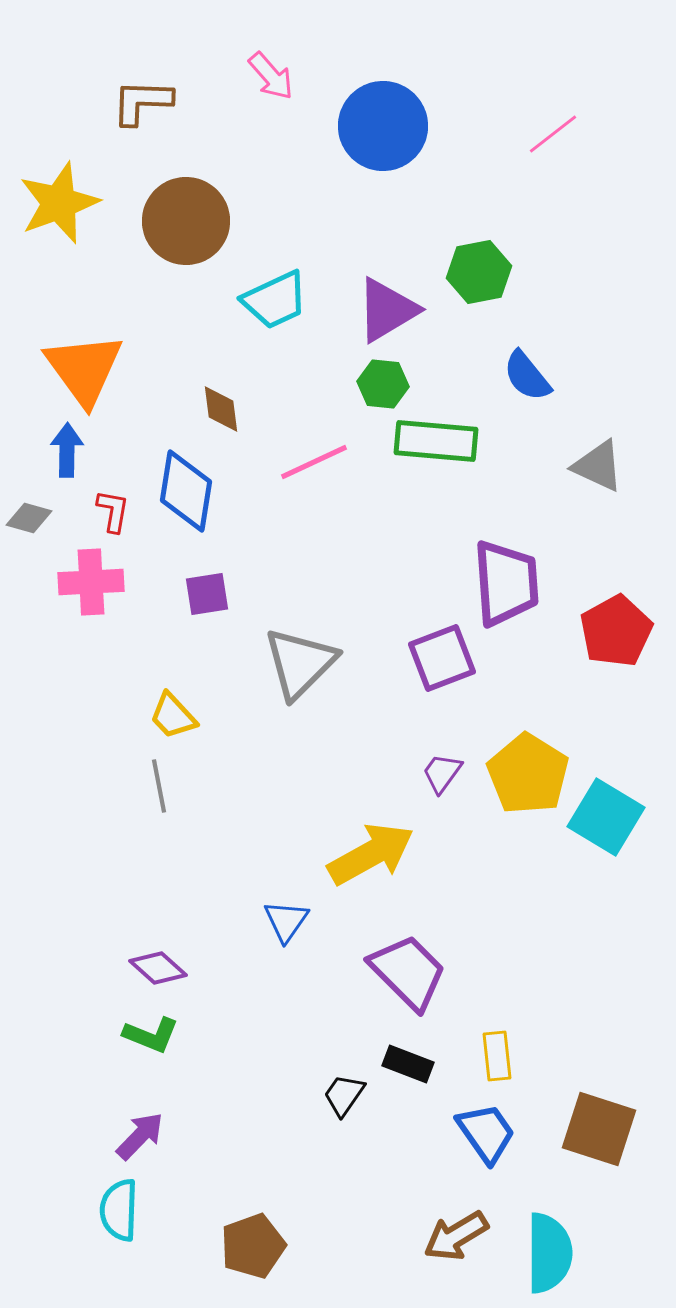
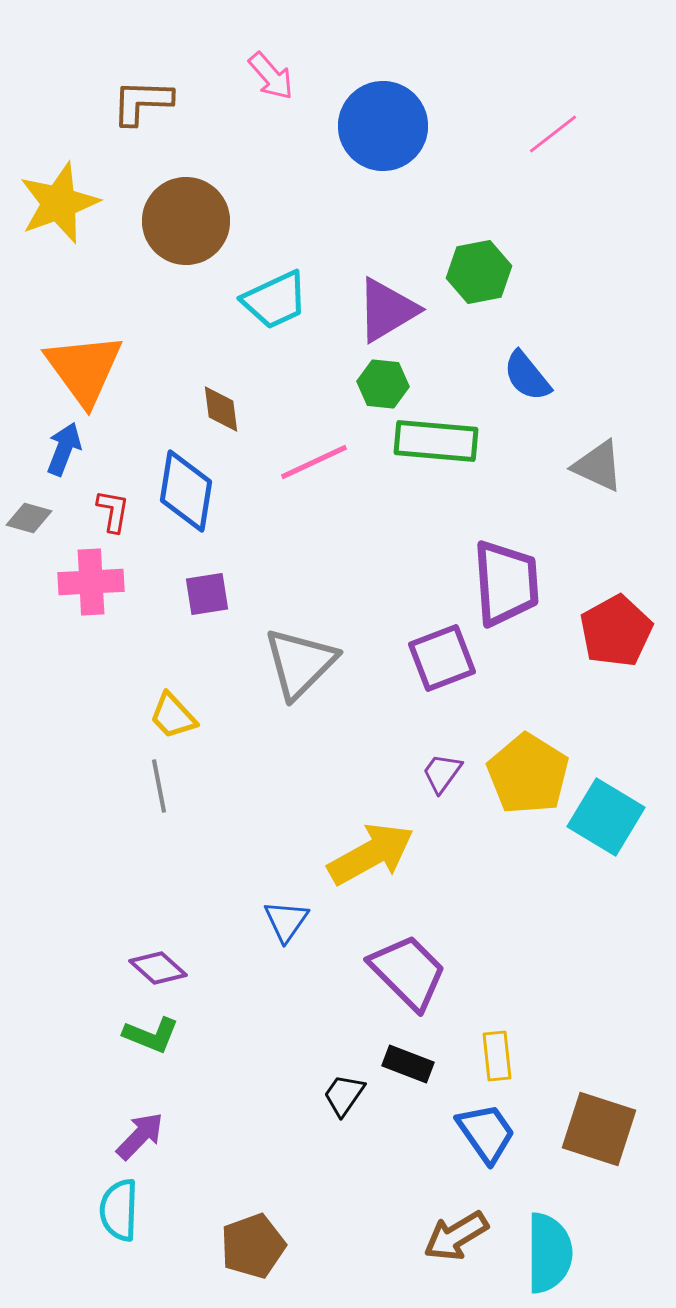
blue arrow at (67, 450): moved 3 px left, 1 px up; rotated 20 degrees clockwise
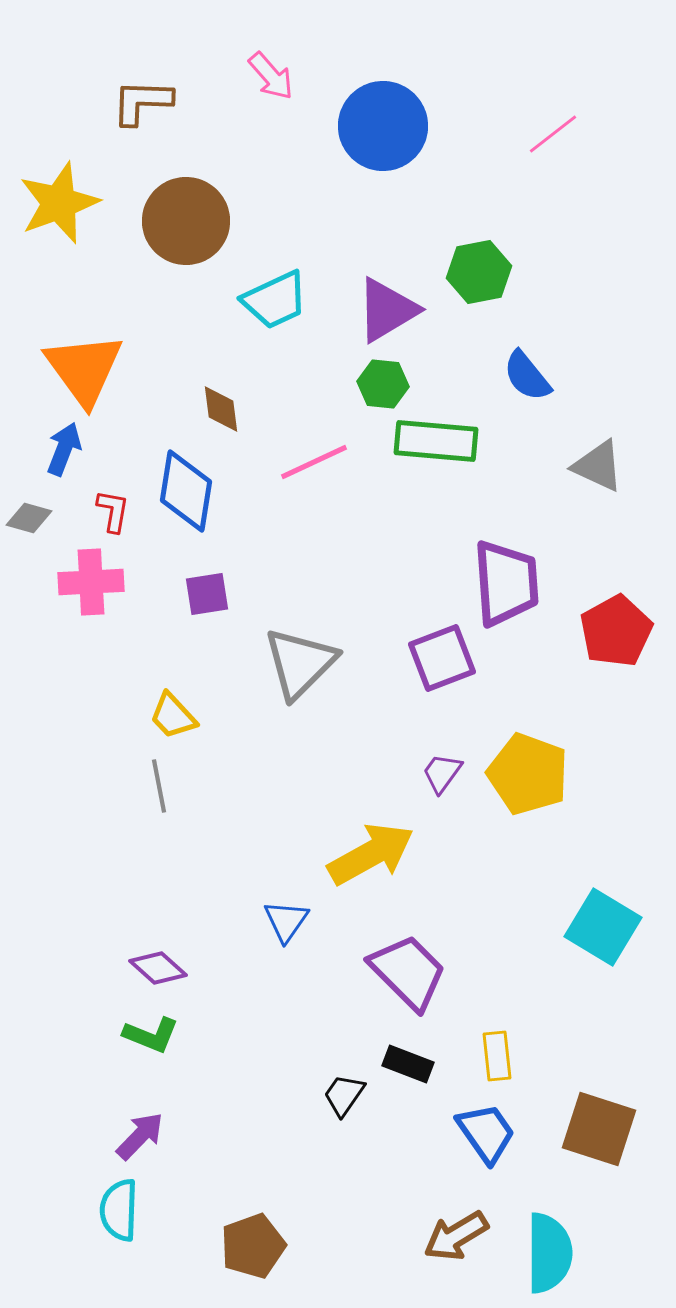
yellow pentagon at (528, 774): rotated 12 degrees counterclockwise
cyan square at (606, 817): moved 3 px left, 110 px down
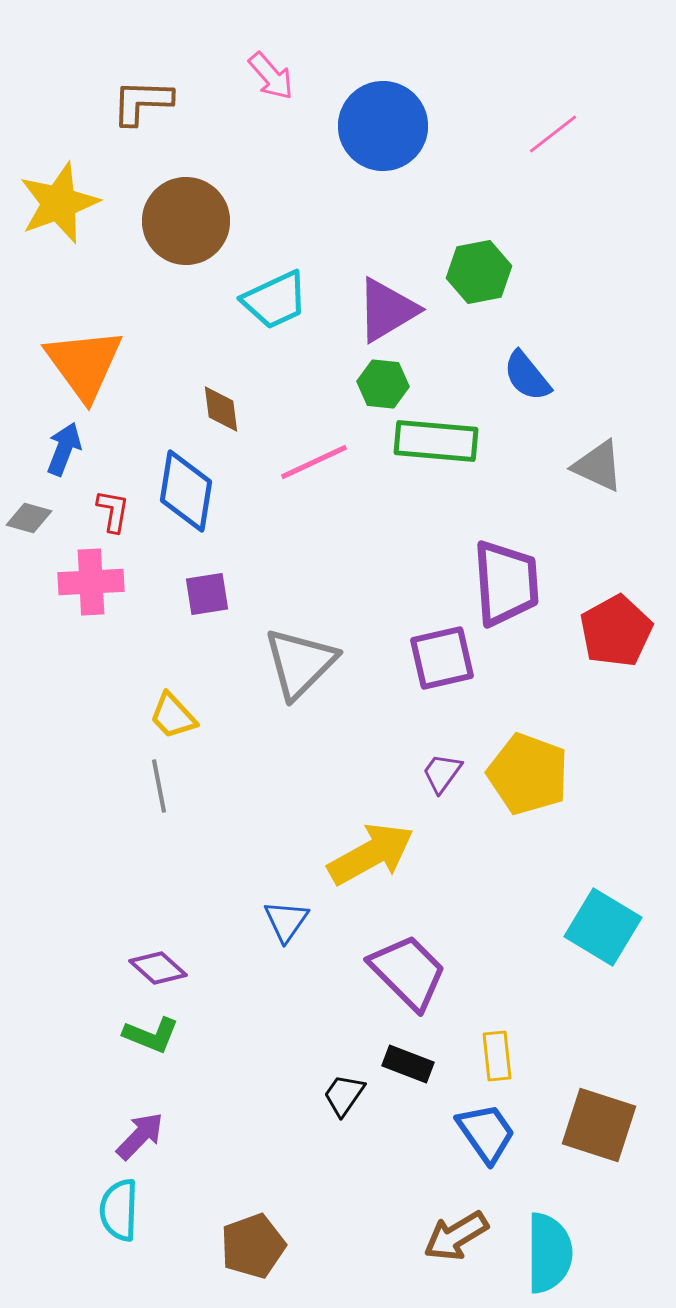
orange triangle at (84, 369): moved 5 px up
purple square at (442, 658): rotated 8 degrees clockwise
brown square at (599, 1129): moved 4 px up
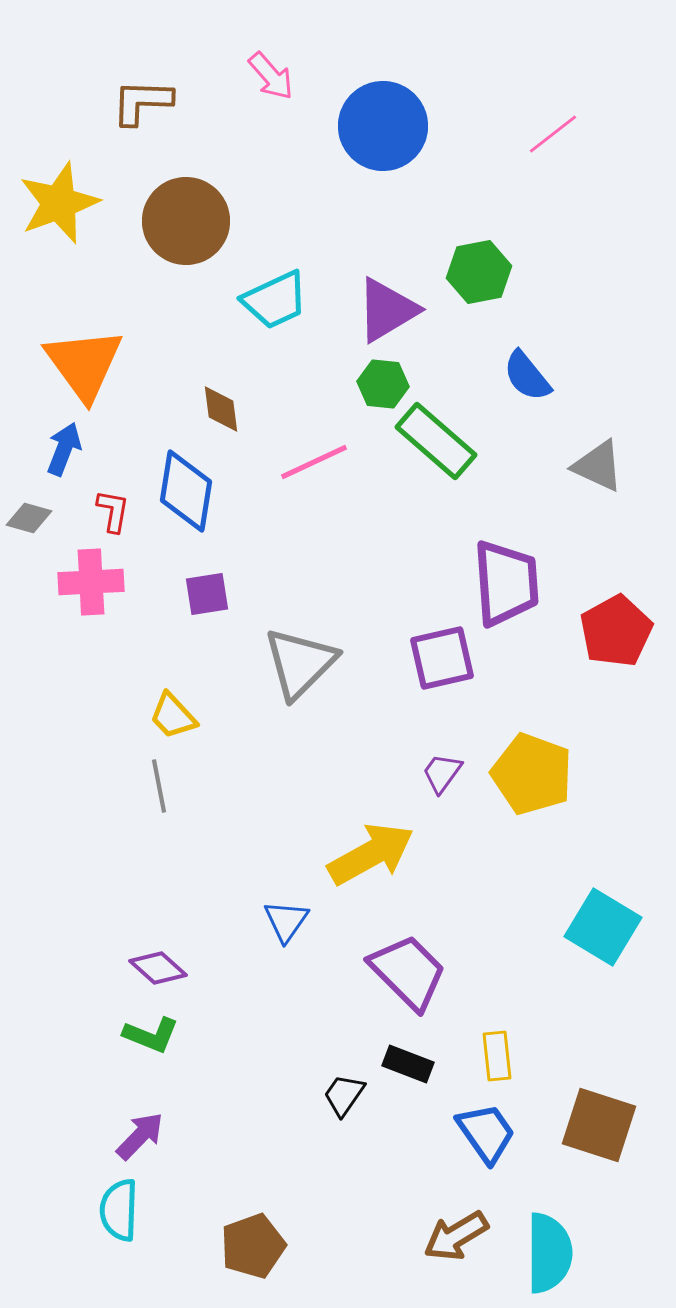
green rectangle at (436, 441): rotated 36 degrees clockwise
yellow pentagon at (528, 774): moved 4 px right
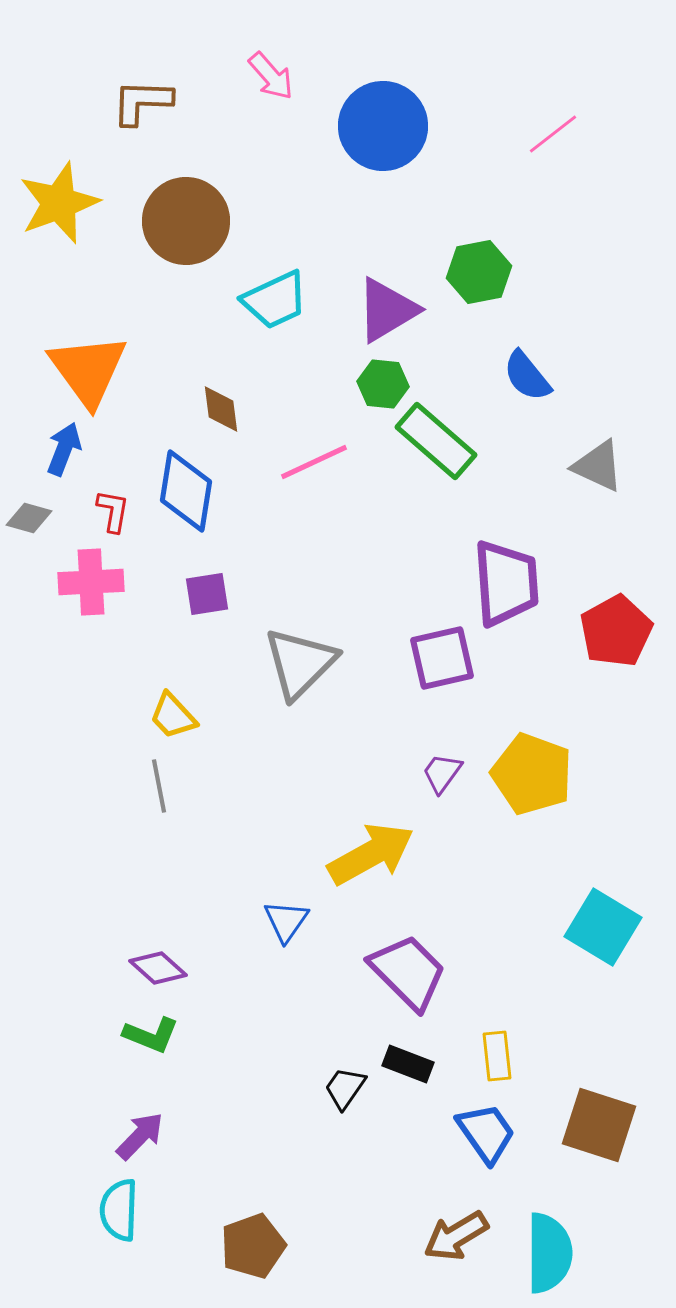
orange triangle at (84, 364): moved 4 px right, 6 px down
black trapezoid at (344, 1095): moved 1 px right, 7 px up
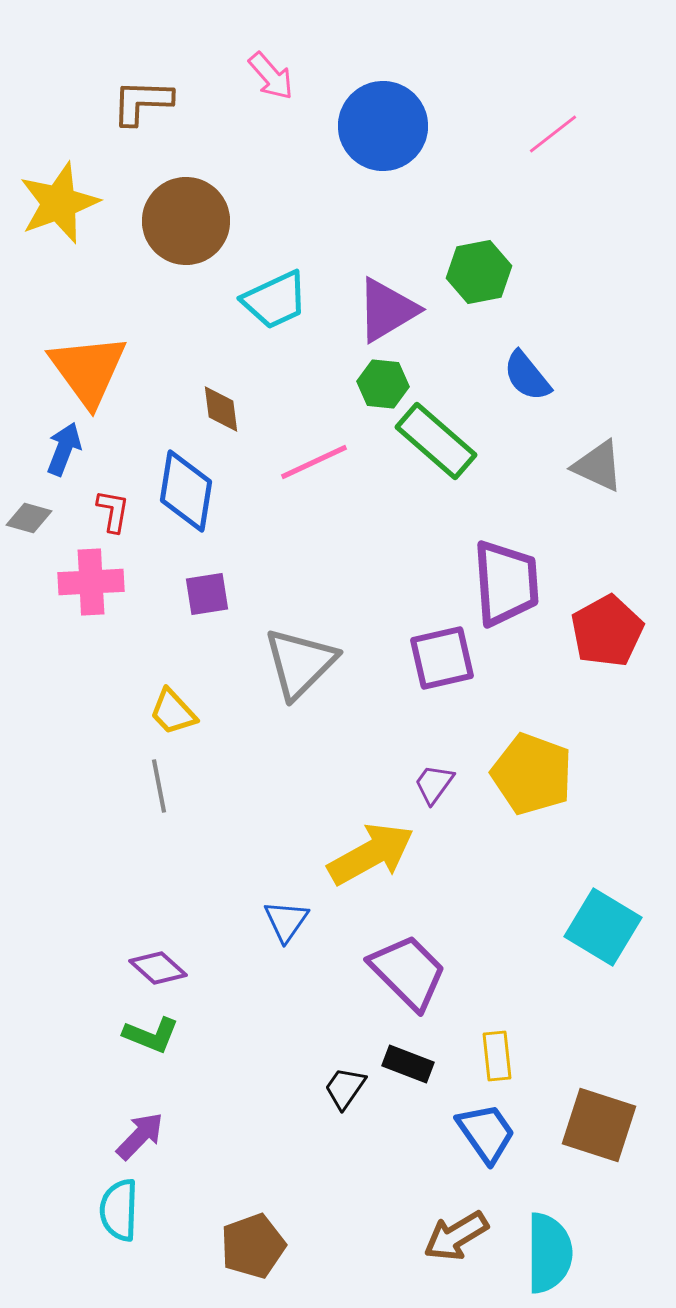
red pentagon at (616, 631): moved 9 px left
yellow trapezoid at (173, 716): moved 4 px up
purple trapezoid at (442, 773): moved 8 px left, 11 px down
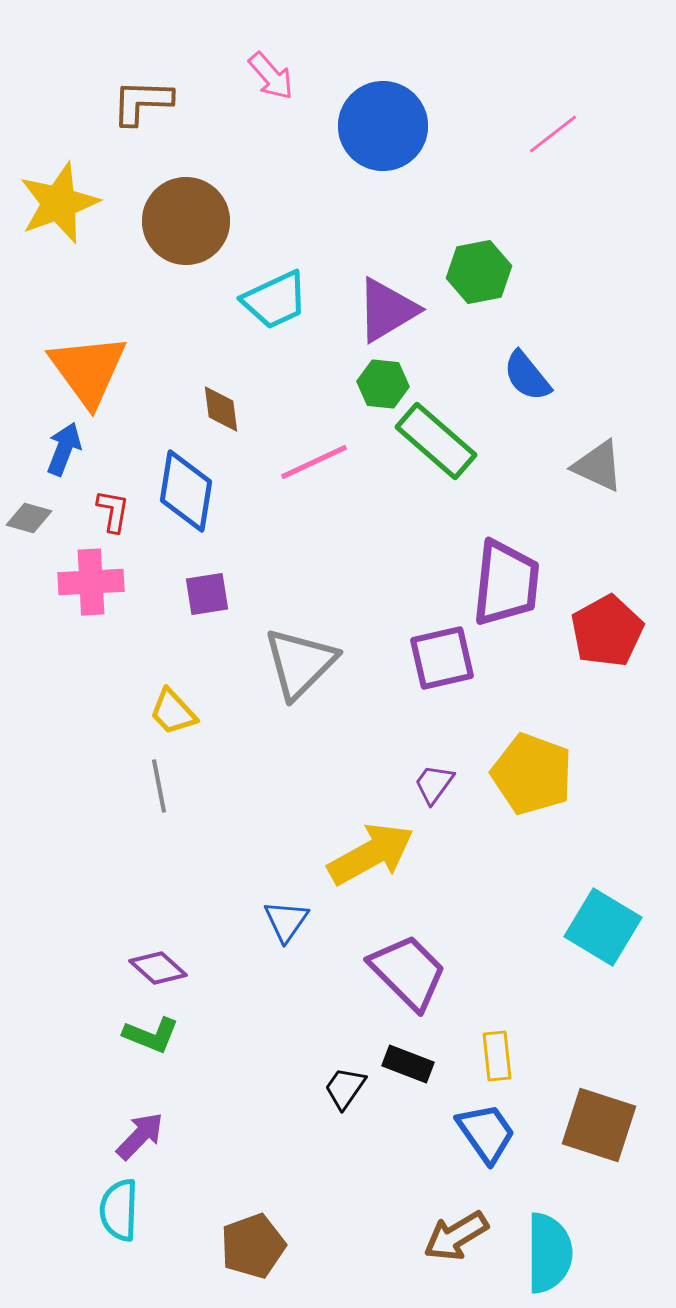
purple trapezoid at (506, 583): rotated 10 degrees clockwise
